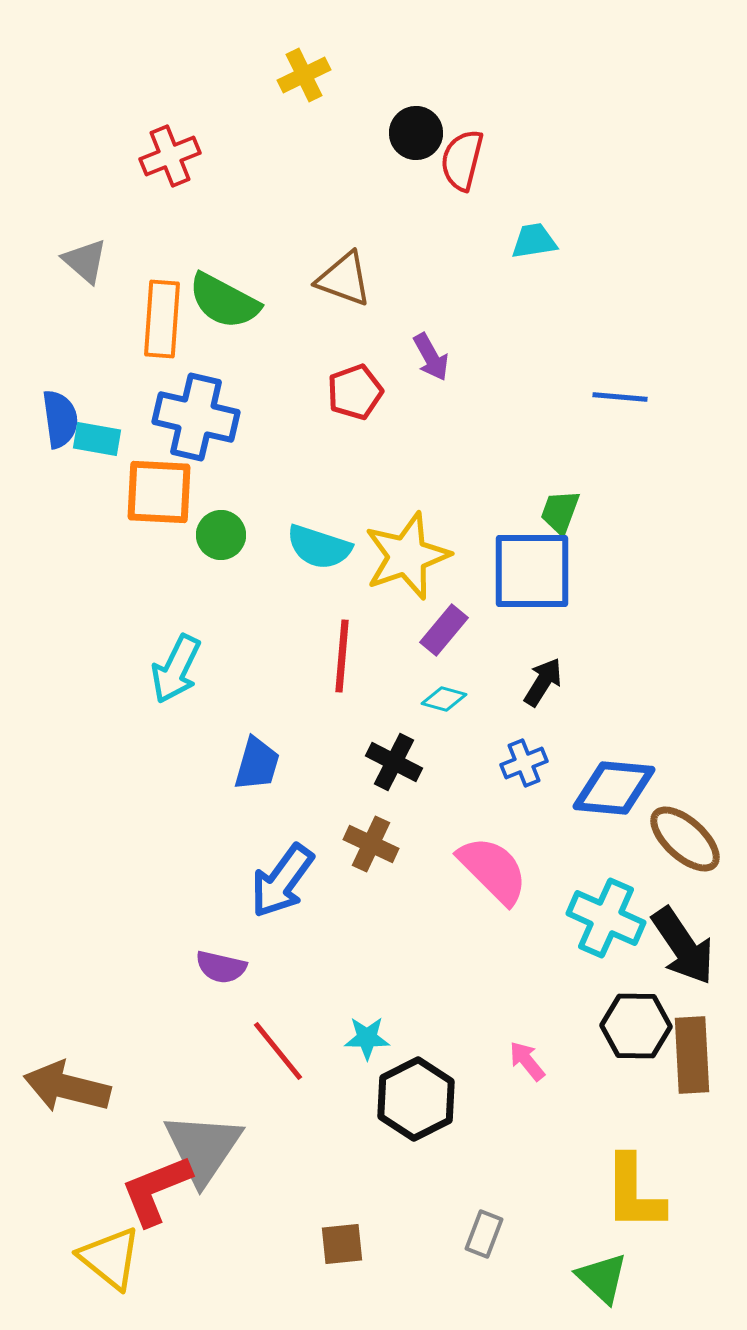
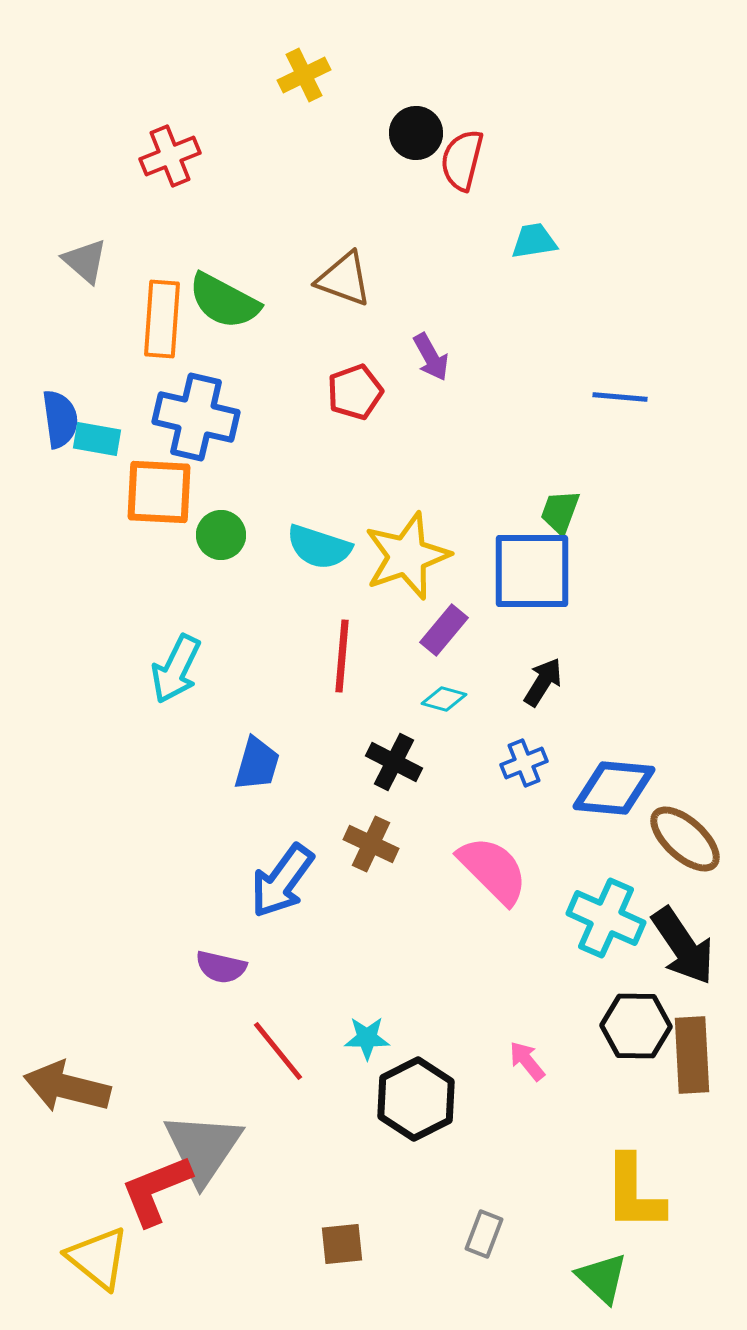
yellow triangle at (110, 1258): moved 12 px left
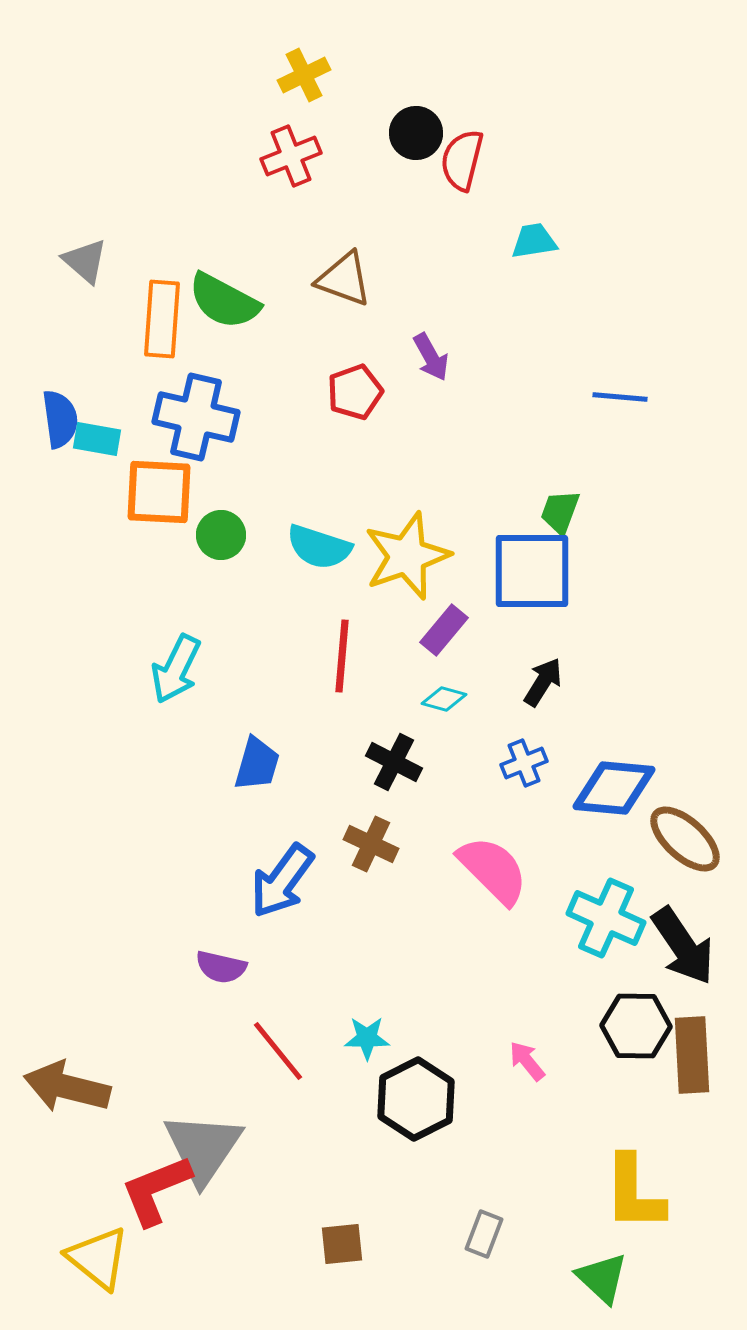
red cross at (170, 156): moved 121 px right
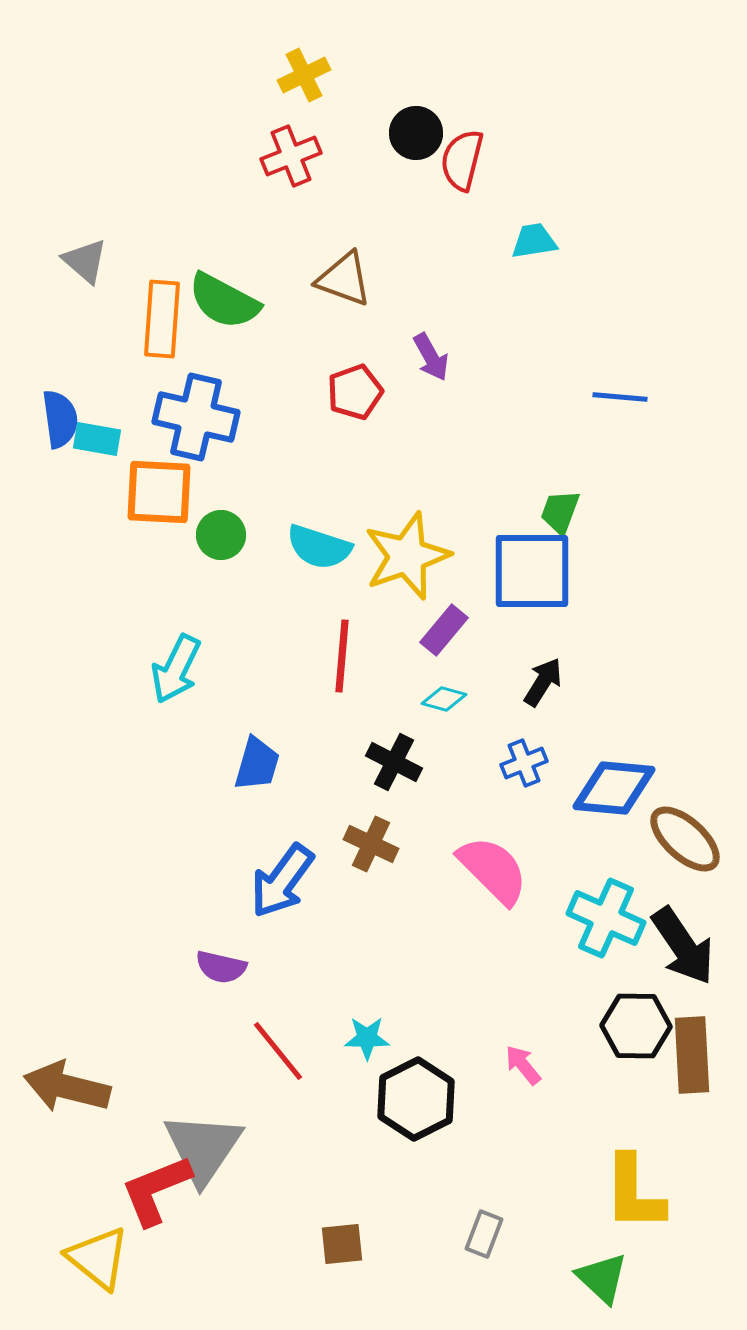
pink arrow at (527, 1061): moved 4 px left, 4 px down
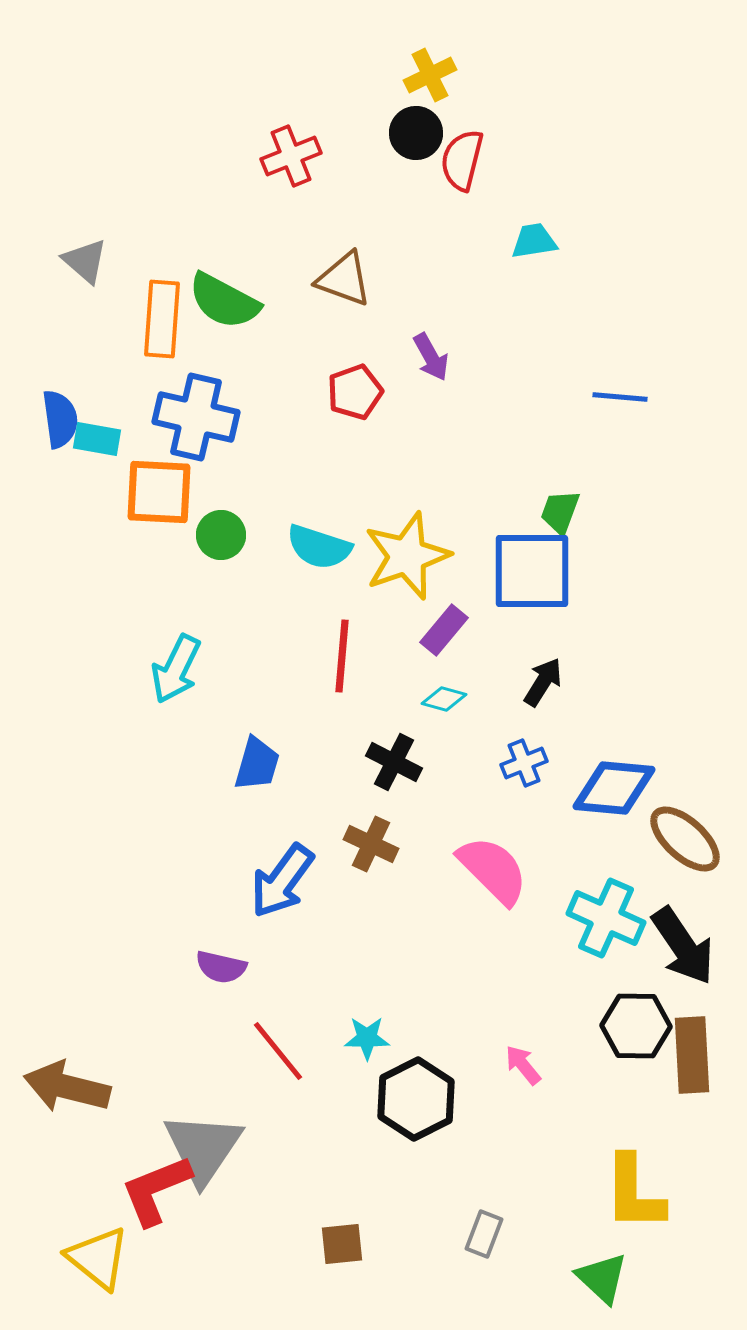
yellow cross at (304, 75): moved 126 px right
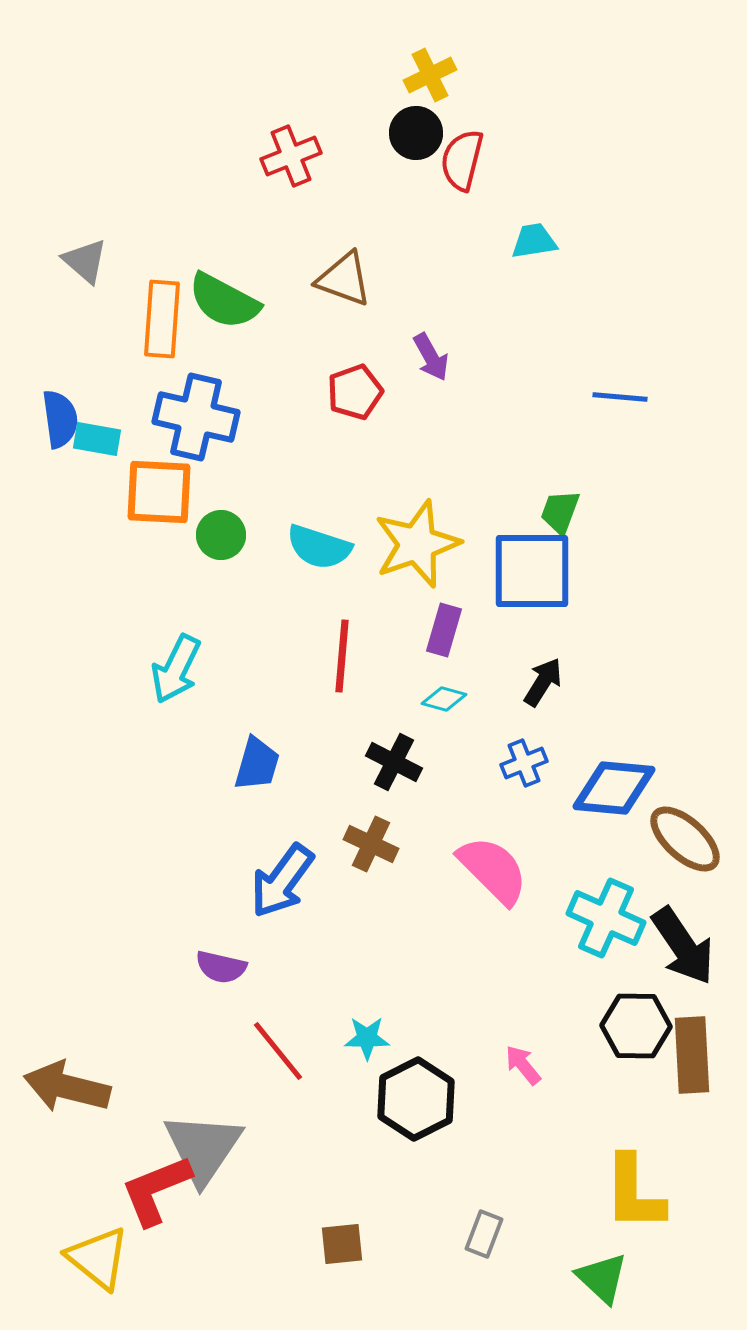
yellow star at (407, 556): moved 10 px right, 12 px up
purple rectangle at (444, 630): rotated 24 degrees counterclockwise
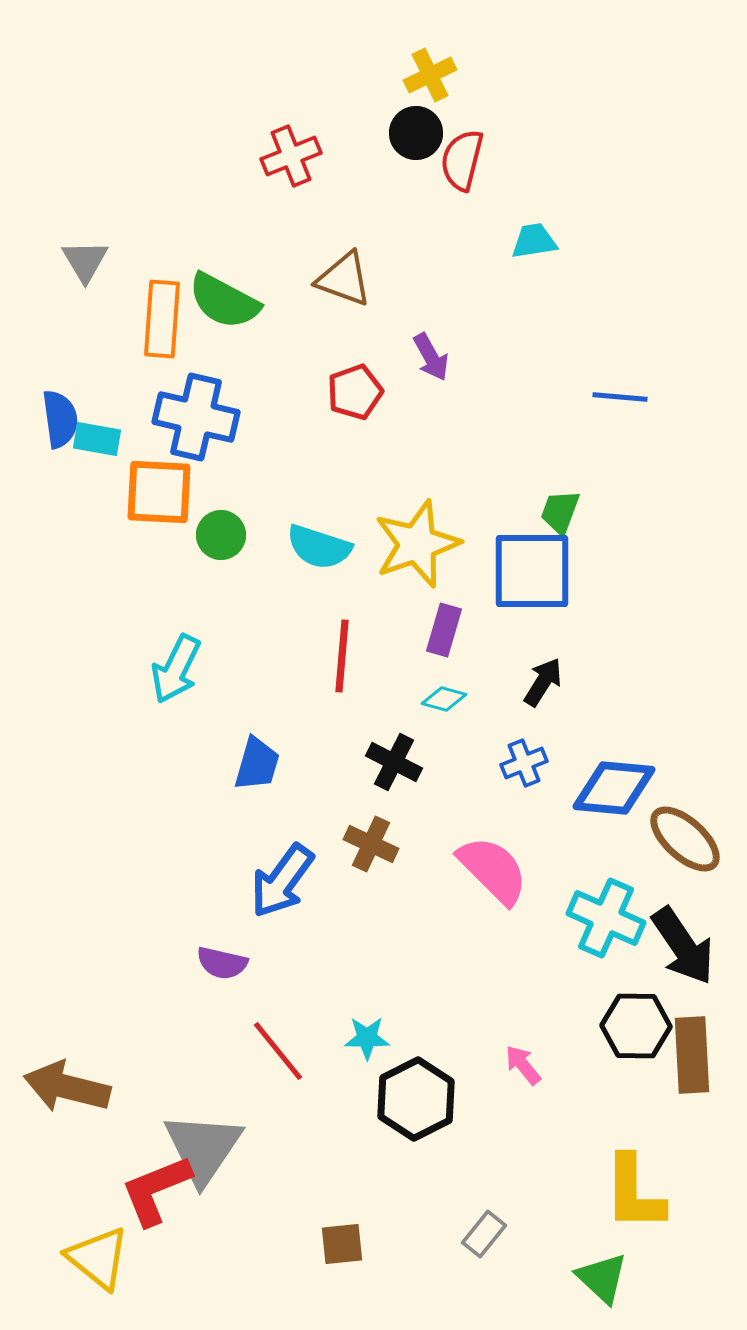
gray triangle at (85, 261): rotated 18 degrees clockwise
purple semicircle at (221, 967): moved 1 px right, 4 px up
gray rectangle at (484, 1234): rotated 18 degrees clockwise
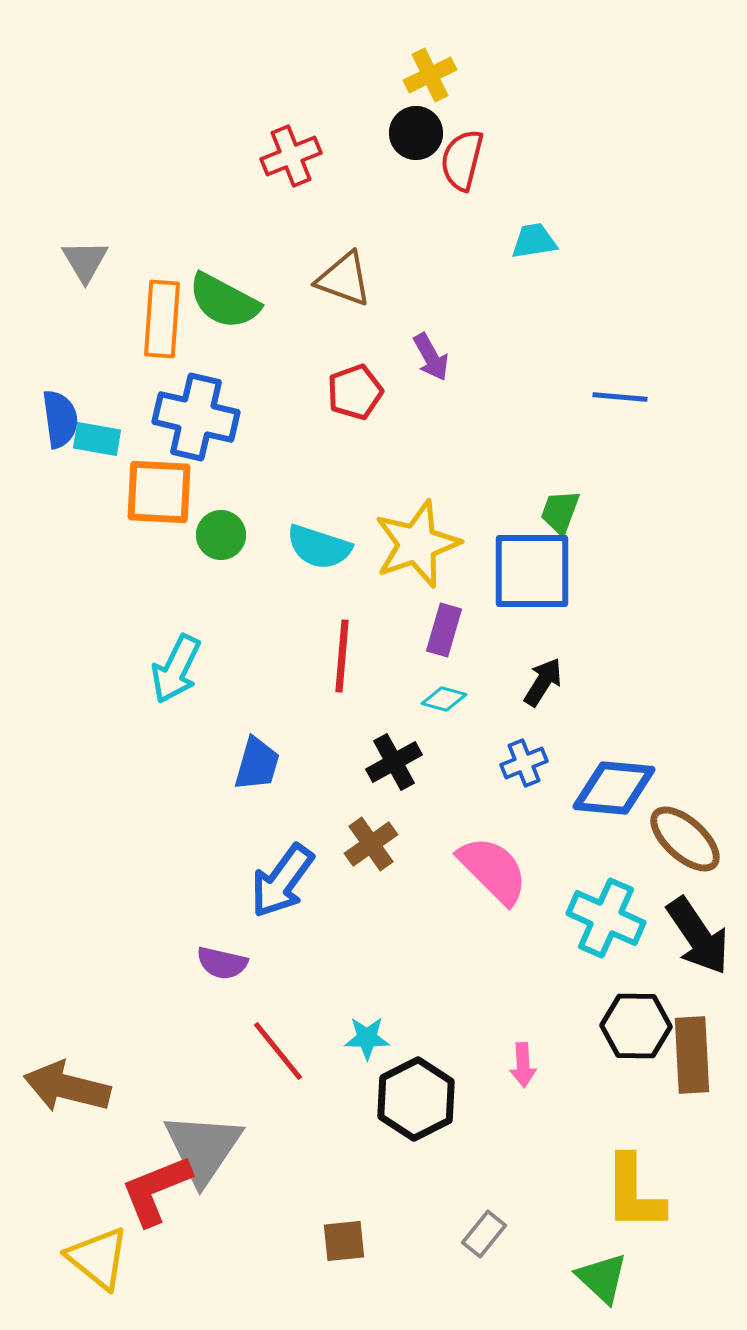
black cross at (394, 762): rotated 34 degrees clockwise
brown cross at (371, 844): rotated 30 degrees clockwise
black arrow at (683, 946): moved 15 px right, 10 px up
pink arrow at (523, 1065): rotated 144 degrees counterclockwise
brown square at (342, 1244): moved 2 px right, 3 px up
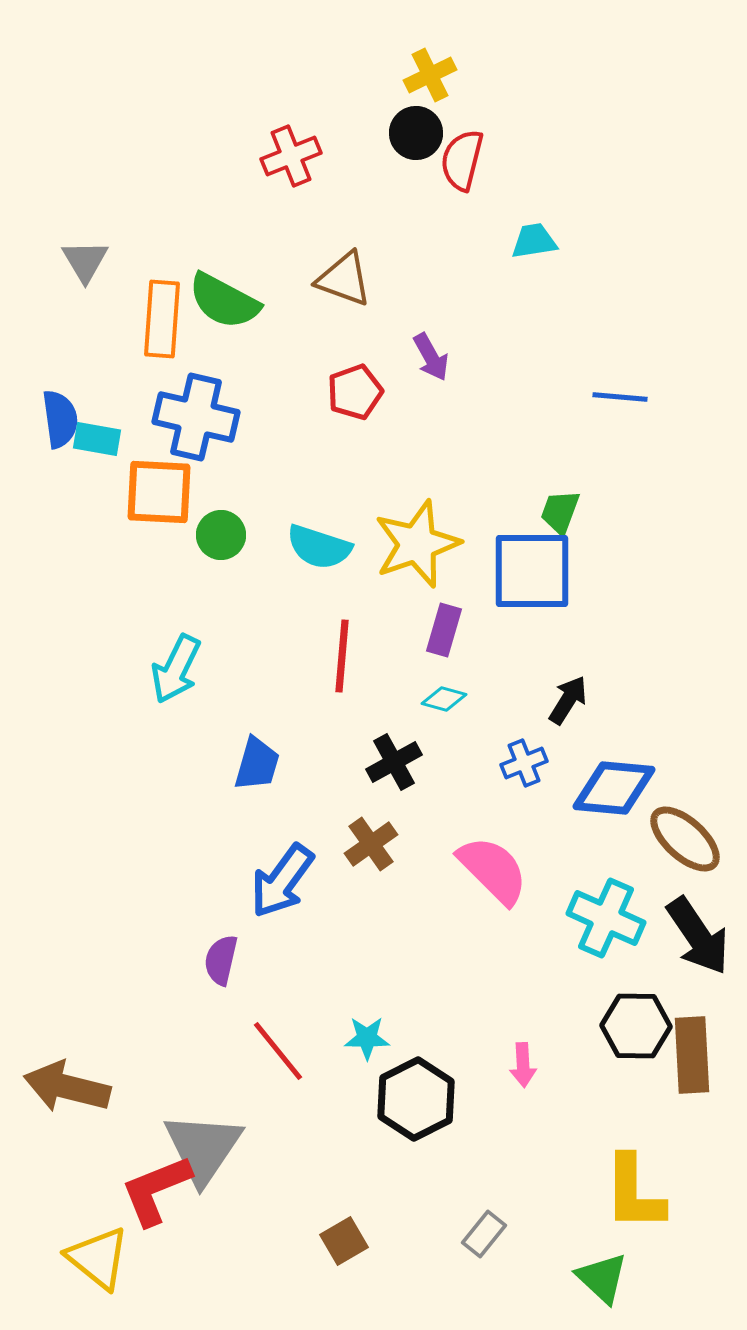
black arrow at (543, 682): moved 25 px right, 18 px down
purple semicircle at (222, 963): moved 1 px left, 3 px up; rotated 90 degrees clockwise
brown square at (344, 1241): rotated 24 degrees counterclockwise
